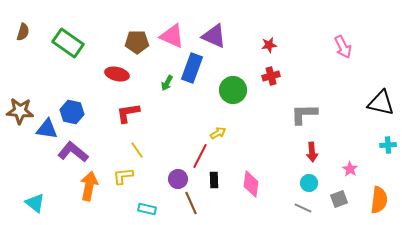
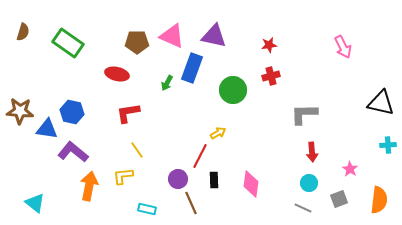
purple triangle: rotated 12 degrees counterclockwise
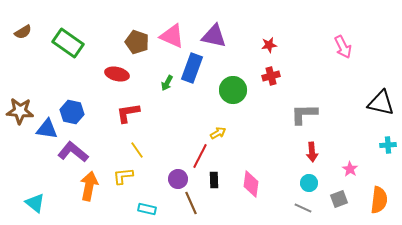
brown semicircle: rotated 42 degrees clockwise
brown pentagon: rotated 20 degrees clockwise
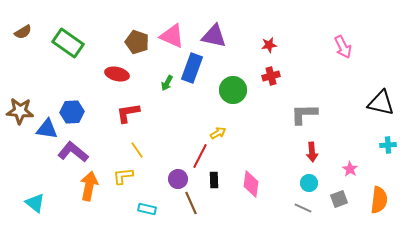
blue hexagon: rotated 15 degrees counterclockwise
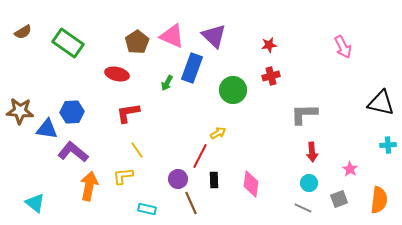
purple triangle: rotated 32 degrees clockwise
brown pentagon: rotated 20 degrees clockwise
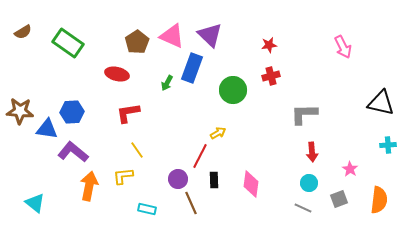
purple triangle: moved 4 px left, 1 px up
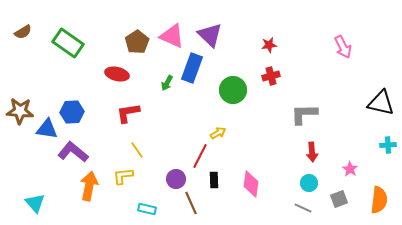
purple circle: moved 2 px left
cyan triangle: rotated 10 degrees clockwise
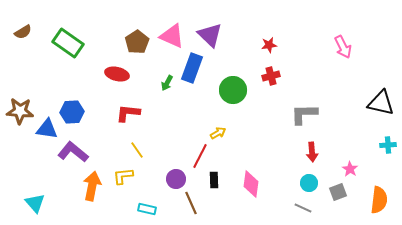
red L-shape: rotated 15 degrees clockwise
orange arrow: moved 3 px right
gray square: moved 1 px left, 7 px up
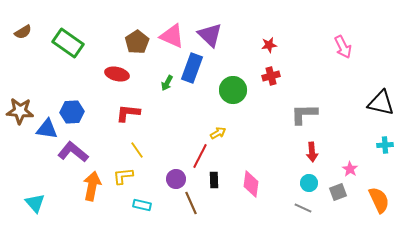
cyan cross: moved 3 px left
orange semicircle: rotated 32 degrees counterclockwise
cyan rectangle: moved 5 px left, 4 px up
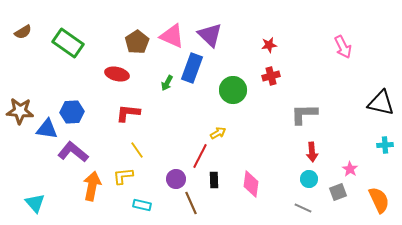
cyan circle: moved 4 px up
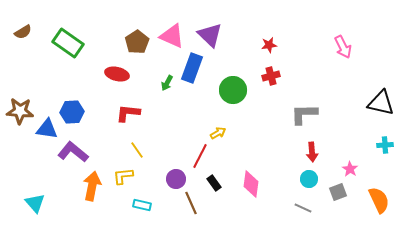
black rectangle: moved 3 px down; rotated 35 degrees counterclockwise
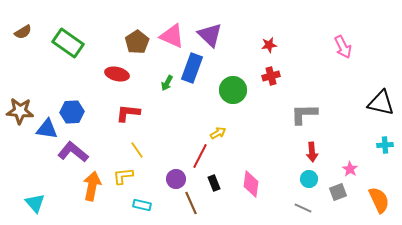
black rectangle: rotated 14 degrees clockwise
